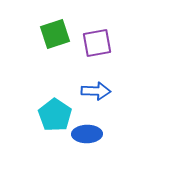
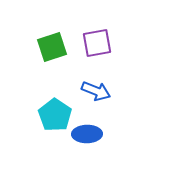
green square: moved 3 px left, 13 px down
blue arrow: rotated 20 degrees clockwise
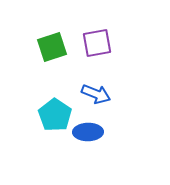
blue arrow: moved 3 px down
blue ellipse: moved 1 px right, 2 px up
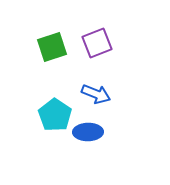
purple square: rotated 12 degrees counterclockwise
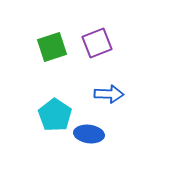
blue arrow: moved 13 px right; rotated 20 degrees counterclockwise
blue ellipse: moved 1 px right, 2 px down; rotated 8 degrees clockwise
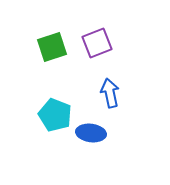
blue arrow: moved 1 px right, 1 px up; rotated 104 degrees counterclockwise
cyan pentagon: rotated 12 degrees counterclockwise
blue ellipse: moved 2 px right, 1 px up
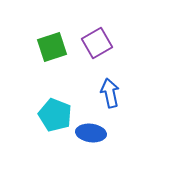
purple square: rotated 8 degrees counterclockwise
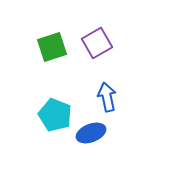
blue arrow: moved 3 px left, 4 px down
blue ellipse: rotated 28 degrees counterclockwise
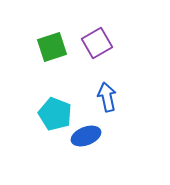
cyan pentagon: moved 1 px up
blue ellipse: moved 5 px left, 3 px down
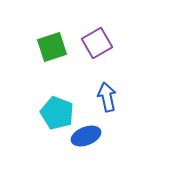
cyan pentagon: moved 2 px right, 1 px up
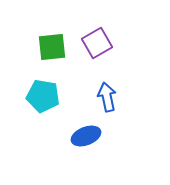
green square: rotated 12 degrees clockwise
cyan pentagon: moved 14 px left, 17 px up; rotated 12 degrees counterclockwise
